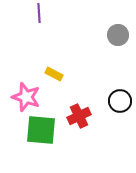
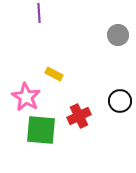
pink star: rotated 12 degrees clockwise
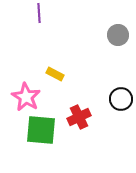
yellow rectangle: moved 1 px right
black circle: moved 1 px right, 2 px up
red cross: moved 1 px down
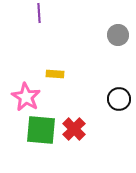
yellow rectangle: rotated 24 degrees counterclockwise
black circle: moved 2 px left
red cross: moved 5 px left, 12 px down; rotated 20 degrees counterclockwise
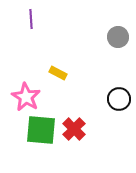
purple line: moved 8 px left, 6 px down
gray circle: moved 2 px down
yellow rectangle: moved 3 px right, 1 px up; rotated 24 degrees clockwise
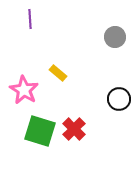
purple line: moved 1 px left
gray circle: moved 3 px left
yellow rectangle: rotated 12 degrees clockwise
pink star: moved 2 px left, 7 px up
green square: moved 1 px left, 1 px down; rotated 12 degrees clockwise
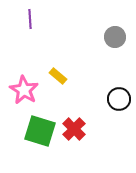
yellow rectangle: moved 3 px down
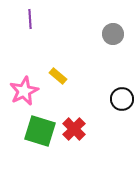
gray circle: moved 2 px left, 3 px up
pink star: moved 1 px down; rotated 16 degrees clockwise
black circle: moved 3 px right
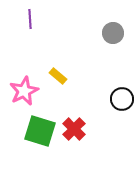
gray circle: moved 1 px up
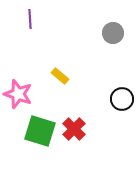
yellow rectangle: moved 2 px right
pink star: moved 6 px left, 3 px down; rotated 28 degrees counterclockwise
